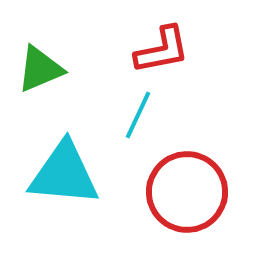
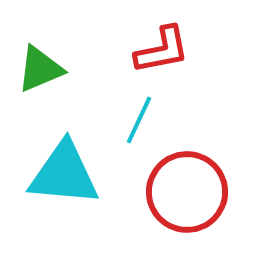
cyan line: moved 1 px right, 5 px down
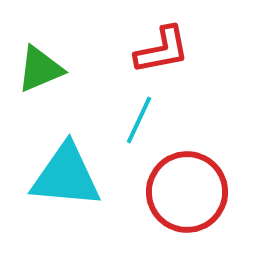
cyan triangle: moved 2 px right, 2 px down
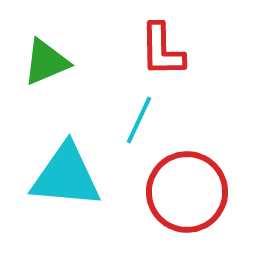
red L-shape: rotated 100 degrees clockwise
green triangle: moved 6 px right, 7 px up
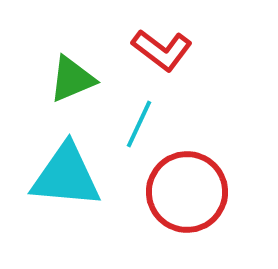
red L-shape: rotated 52 degrees counterclockwise
green triangle: moved 26 px right, 17 px down
cyan line: moved 4 px down
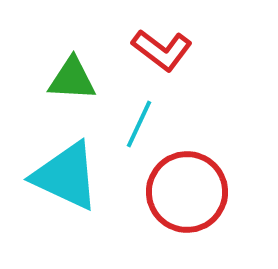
green triangle: rotated 26 degrees clockwise
cyan triangle: rotated 20 degrees clockwise
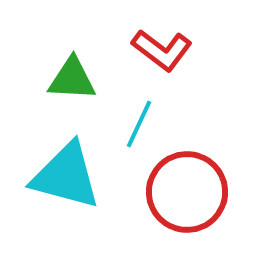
cyan triangle: rotated 10 degrees counterclockwise
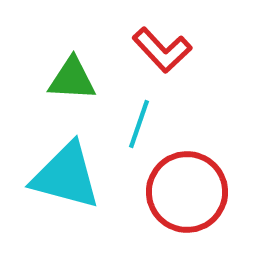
red L-shape: rotated 10 degrees clockwise
cyan line: rotated 6 degrees counterclockwise
